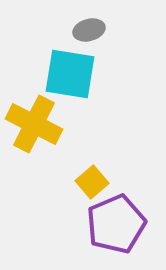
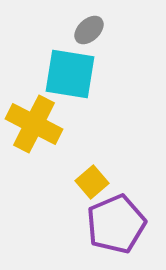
gray ellipse: rotated 28 degrees counterclockwise
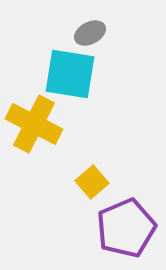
gray ellipse: moved 1 px right, 3 px down; rotated 16 degrees clockwise
purple pentagon: moved 10 px right, 4 px down
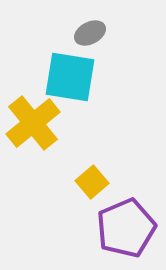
cyan square: moved 3 px down
yellow cross: moved 1 px left, 1 px up; rotated 24 degrees clockwise
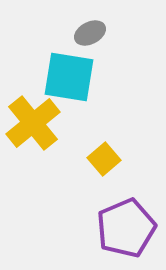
cyan square: moved 1 px left
yellow square: moved 12 px right, 23 px up
